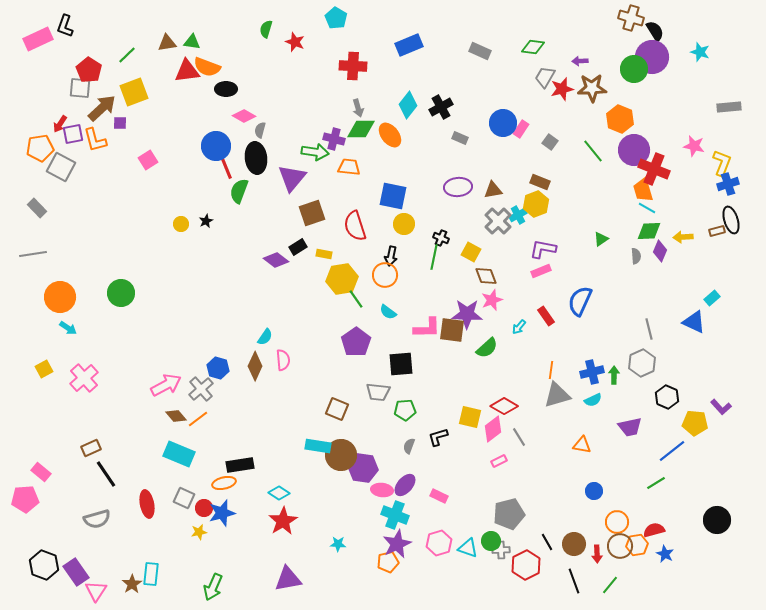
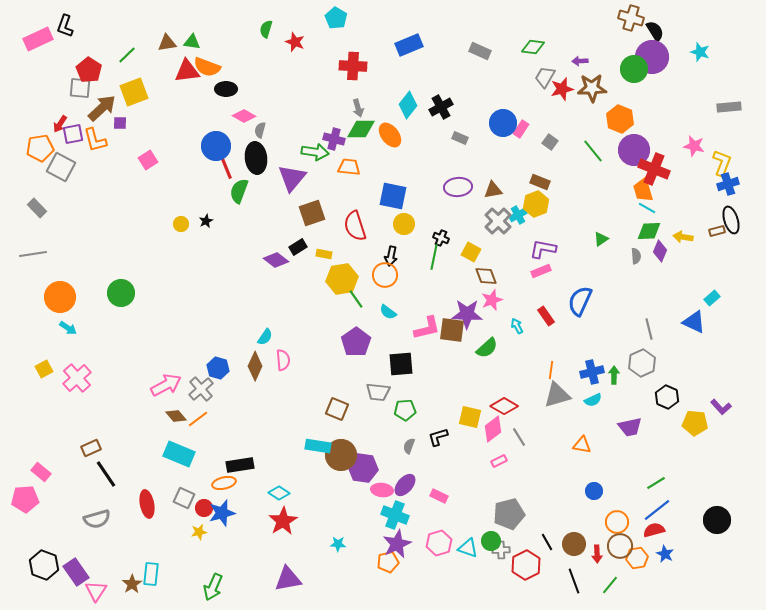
yellow arrow at (683, 237): rotated 12 degrees clockwise
cyan arrow at (519, 327): moved 2 px left, 1 px up; rotated 112 degrees clockwise
pink L-shape at (427, 328): rotated 12 degrees counterclockwise
pink cross at (84, 378): moved 7 px left
blue line at (672, 451): moved 15 px left, 59 px down
orange hexagon at (637, 545): moved 13 px down
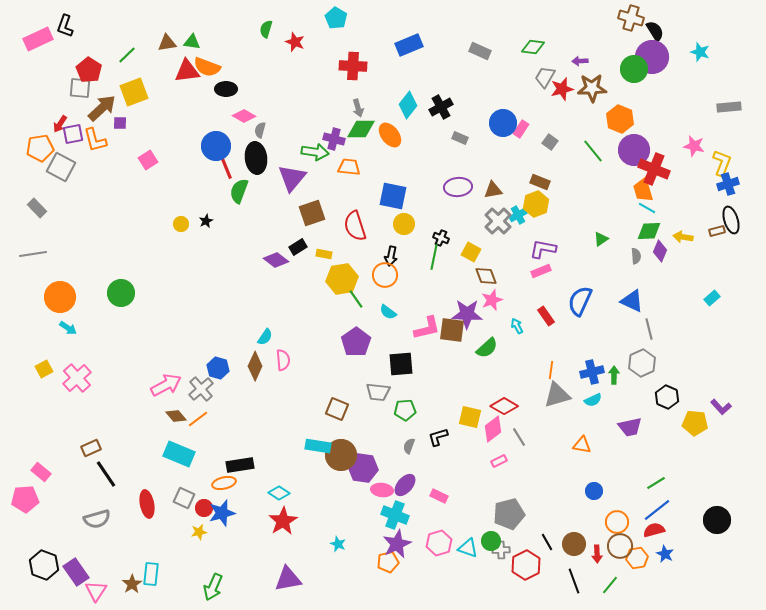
blue triangle at (694, 322): moved 62 px left, 21 px up
cyan star at (338, 544): rotated 21 degrees clockwise
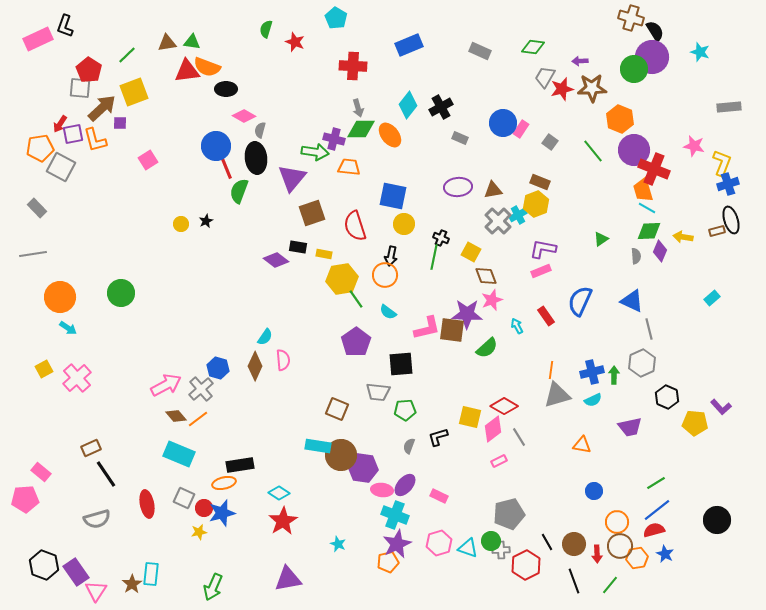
black rectangle at (298, 247): rotated 42 degrees clockwise
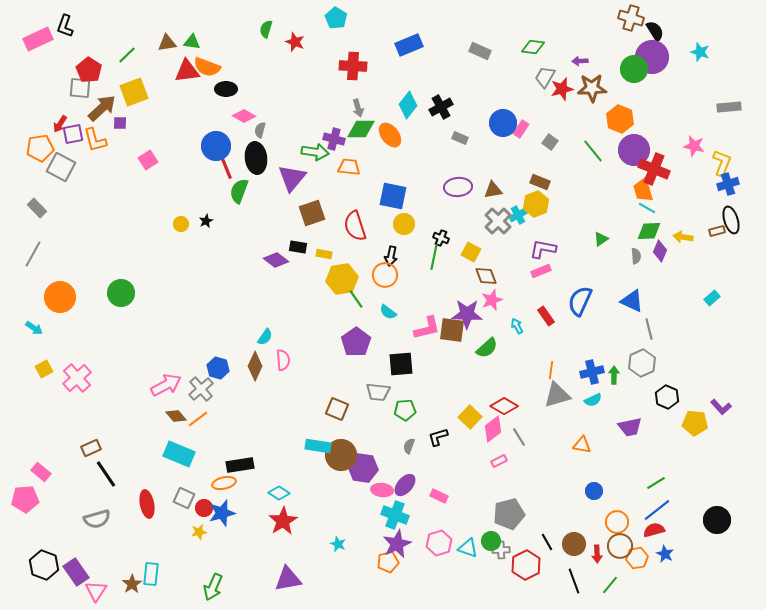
gray line at (33, 254): rotated 52 degrees counterclockwise
cyan arrow at (68, 328): moved 34 px left
yellow square at (470, 417): rotated 30 degrees clockwise
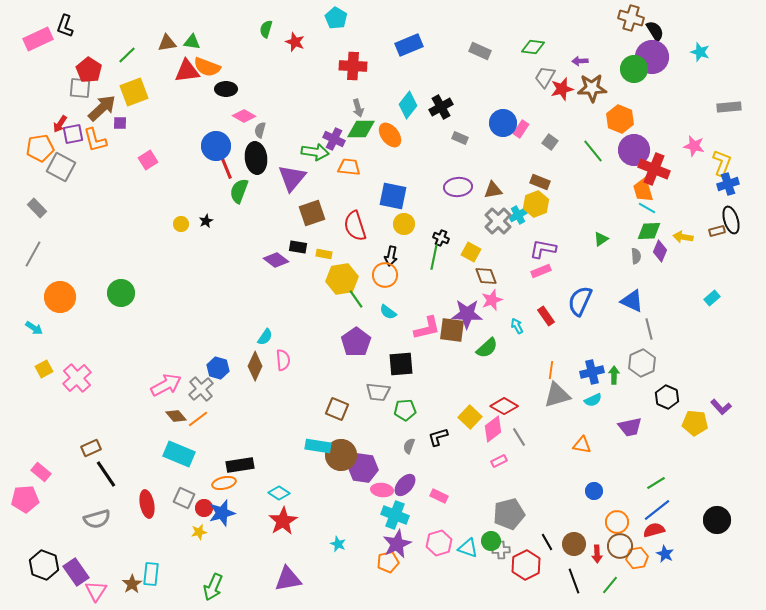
purple cross at (334, 139): rotated 10 degrees clockwise
